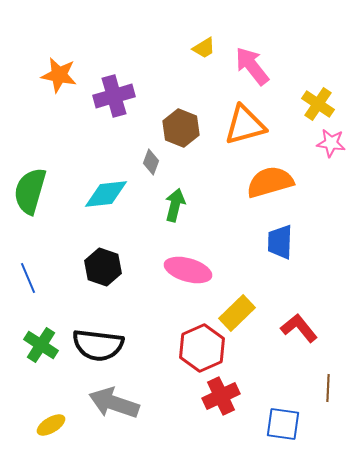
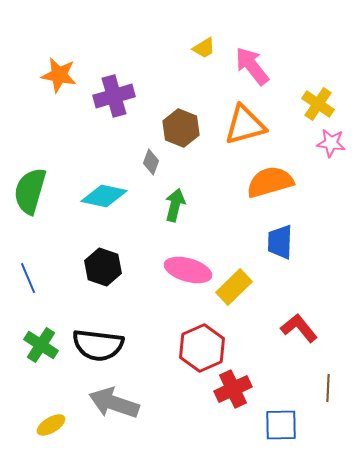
cyan diamond: moved 2 px left, 2 px down; rotated 18 degrees clockwise
yellow rectangle: moved 3 px left, 26 px up
red cross: moved 12 px right, 7 px up
blue square: moved 2 px left, 1 px down; rotated 9 degrees counterclockwise
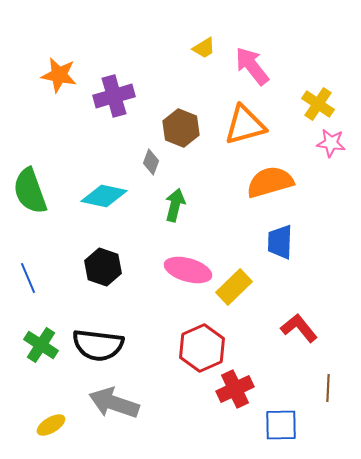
green semicircle: rotated 36 degrees counterclockwise
red cross: moved 2 px right
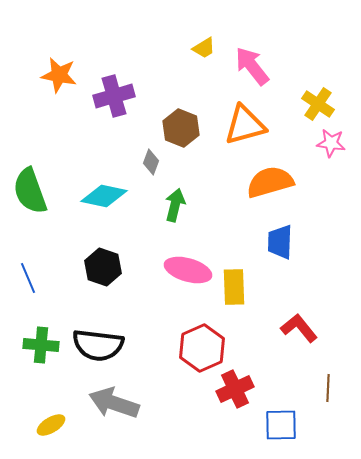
yellow rectangle: rotated 48 degrees counterclockwise
green cross: rotated 28 degrees counterclockwise
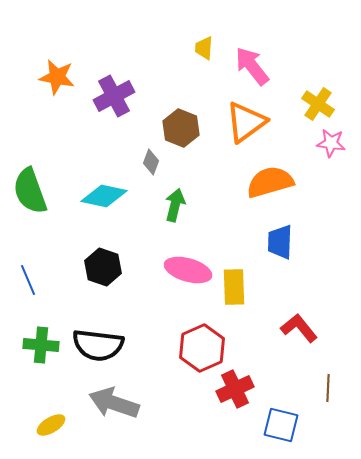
yellow trapezoid: rotated 125 degrees clockwise
orange star: moved 2 px left, 2 px down
purple cross: rotated 12 degrees counterclockwise
orange triangle: moved 1 px right, 3 px up; rotated 21 degrees counterclockwise
blue line: moved 2 px down
blue square: rotated 15 degrees clockwise
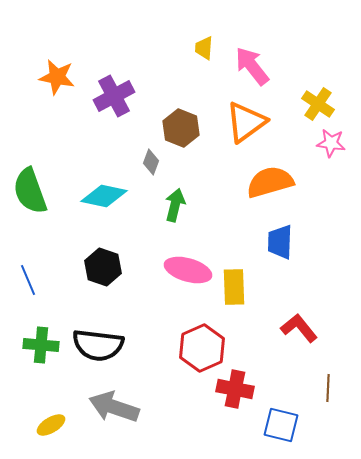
red cross: rotated 36 degrees clockwise
gray arrow: moved 4 px down
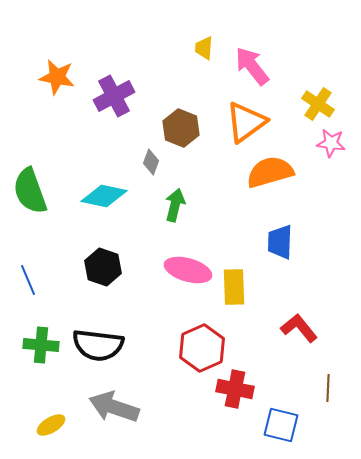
orange semicircle: moved 10 px up
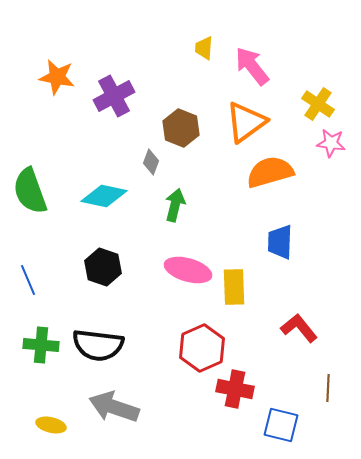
yellow ellipse: rotated 44 degrees clockwise
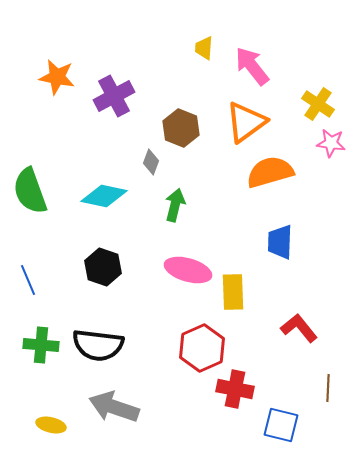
yellow rectangle: moved 1 px left, 5 px down
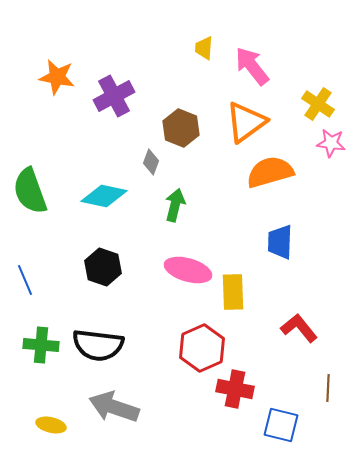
blue line: moved 3 px left
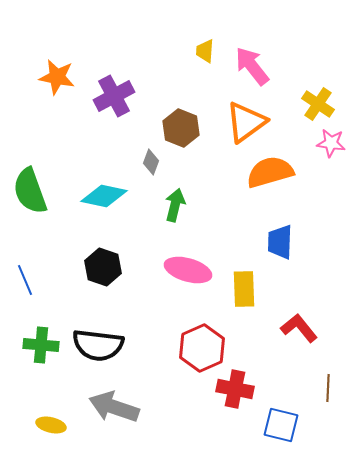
yellow trapezoid: moved 1 px right, 3 px down
yellow rectangle: moved 11 px right, 3 px up
